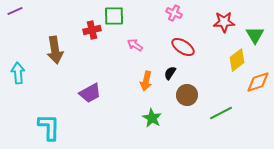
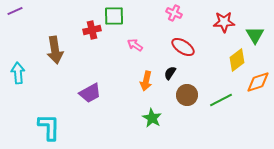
green line: moved 13 px up
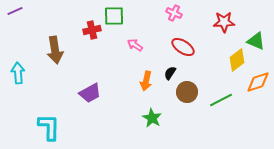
green triangle: moved 1 px right, 6 px down; rotated 36 degrees counterclockwise
brown circle: moved 3 px up
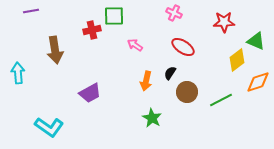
purple line: moved 16 px right; rotated 14 degrees clockwise
cyan L-shape: rotated 124 degrees clockwise
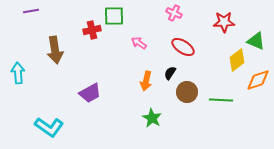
pink arrow: moved 4 px right, 2 px up
orange diamond: moved 2 px up
green line: rotated 30 degrees clockwise
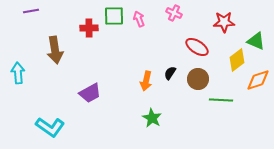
red cross: moved 3 px left, 2 px up; rotated 12 degrees clockwise
pink arrow: moved 24 px up; rotated 35 degrees clockwise
red ellipse: moved 14 px right
brown circle: moved 11 px right, 13 px up
cyan L-shape: moved 1 px right
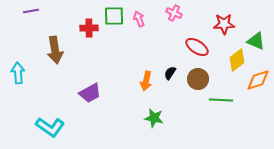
red star: moved 2 px down
green star: moved 2 px right; rotated 18 degrees counterclockwise
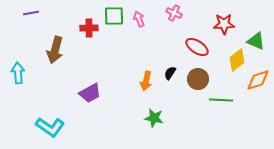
purple line: moved 2 px down
brown arrow: rotated 24 degrees clockwise
